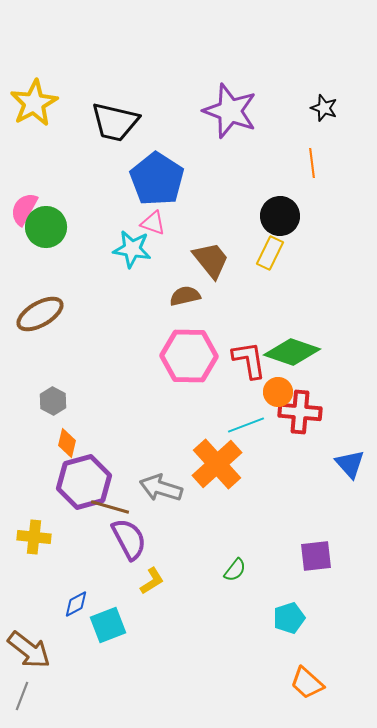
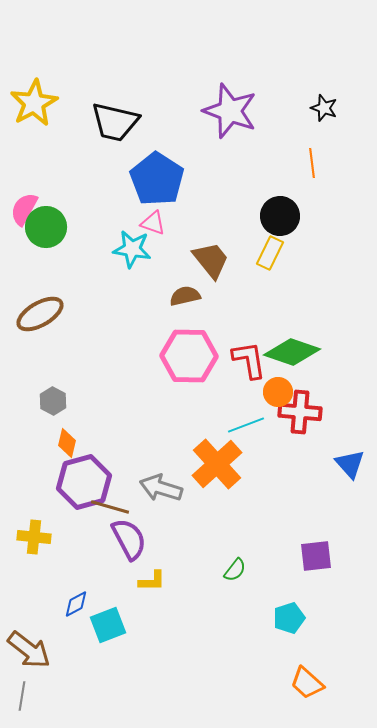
yellow L-shape: rotated 32 degrees clockwise
gray line: rotated 12 degrees counterclockwise
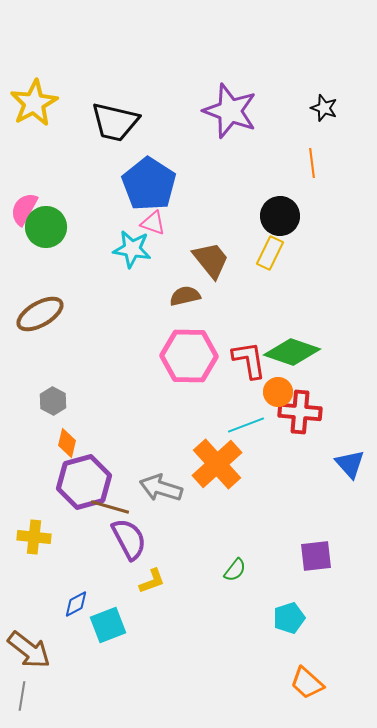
blue pentagon: moved 8 px left, 5 px down
yellow L-shape: rotated 20 degrees counterclockwise
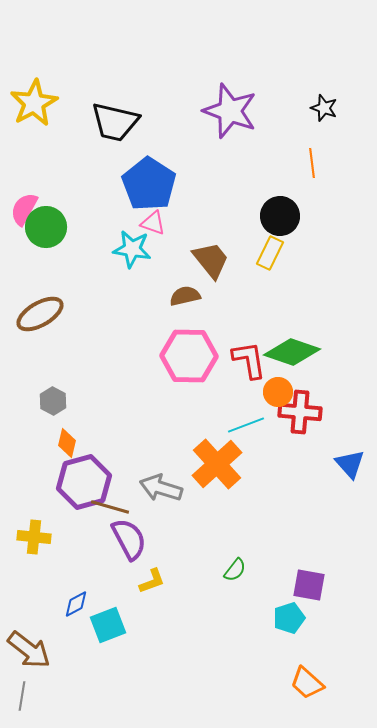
purple square: moved 7 px left, 29 px down; rotated 16 degrees clockwise
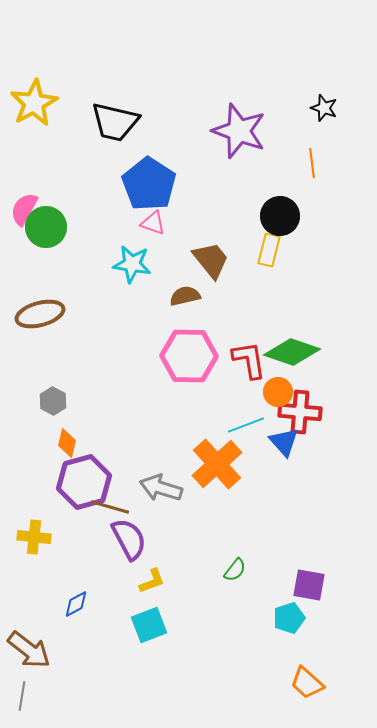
purple star: moved 9 px right, 20 px down
cyan star: moved 15 px down
yellow rectangle: moved 1 px left, 3 px up; rotated 12 degrees counterclockwise
brown ellipse: rotated 15 degrees clockwise
blue triangle: moved 66 px left, 22 px up
cyan square: moved 41 px right
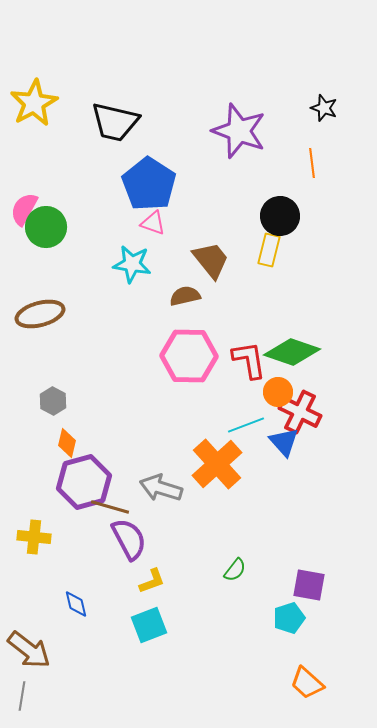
red cross: rotated 21 degrees clockwise
blue diamond: rotated 76 degrees counterclockwise
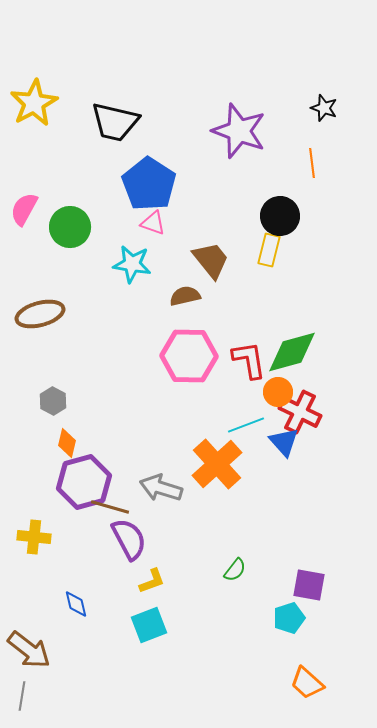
green circle: moved 24 px right
green diamond: rotated 34 degrees counterclockwise
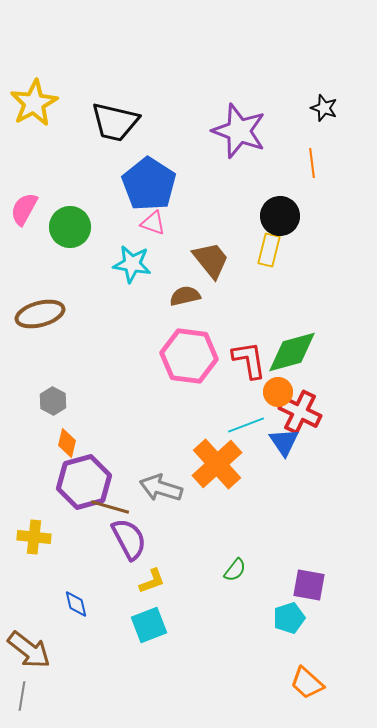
pink hexagon: rotated 6 degrees clockwise
blue triangle: rotated 8 degrees clockwise
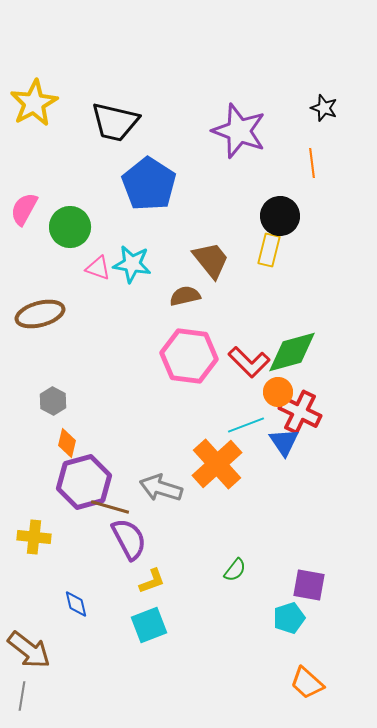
pink triangle: moved 55 px left, 45 px down
red L-shape: moved 2 px down; rotated 144 degrees clockwise
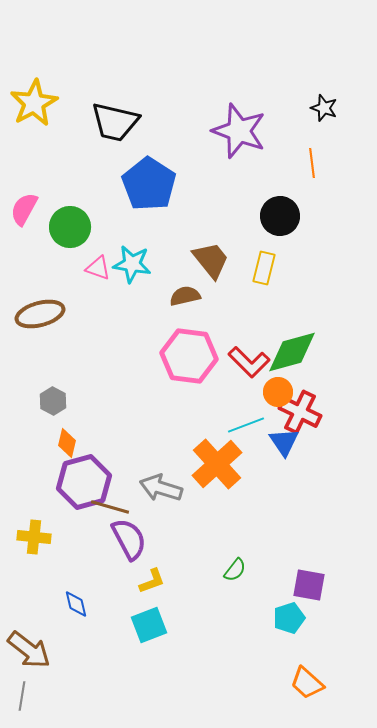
yellow rectangle: moved 5 px left, 18 px down
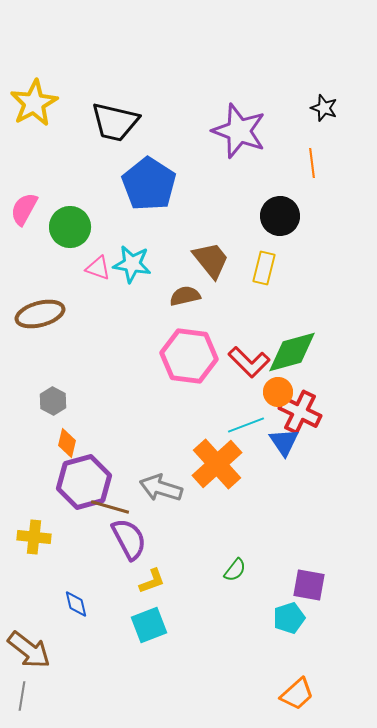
orange trapezoid: moved 10 px left, 11 px down; rotated 84 degrees counterclockwise
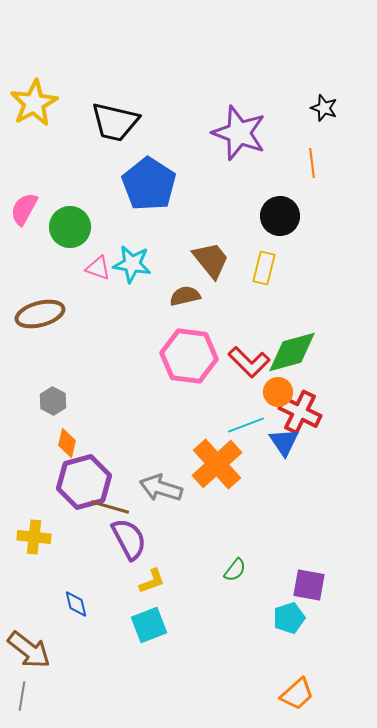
purple star: moved 2 px down
